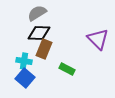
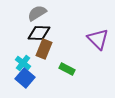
cyan cross: moved 1 px left, 2 px down; rotated 28 degrees clockwise
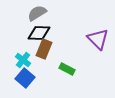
cyan cross: moved 3 px up
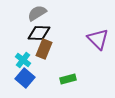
green rectangle: moved 1 px right, 10 px down; rotated 42 degrees counterclockwise
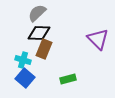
gray semicircle: rotated 12 degrees counterclockwise
cyan cross: rotated 21 degrees counterclockwise
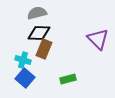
gray semicircle: rotated 30 degrees clockwise
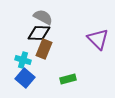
gray semicircle: moved 6 px right, 4 px down; rotated 42 degrees clockwise
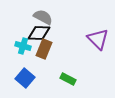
cyan cross: moved 14 px up
green rectangle: rotated 42 degrees clockwise
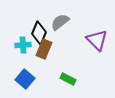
gray semicircle: moved 17 px right, 5 px down; rotated 66 degrees counterclockwise
black diamond: rotated 70 degrees counterclockwise
purple triangle: moved 1 px left, 1 px down
cyan cross: moved 1 px up; rotated 21 degrees counterclockwise
blue square: moved 1 px down
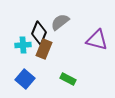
purple triangle: rotated 30 degrees counterclockwise
